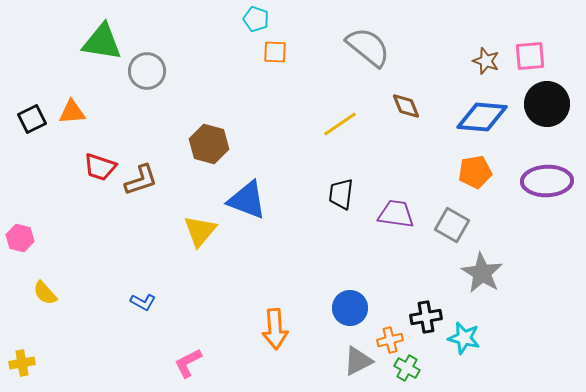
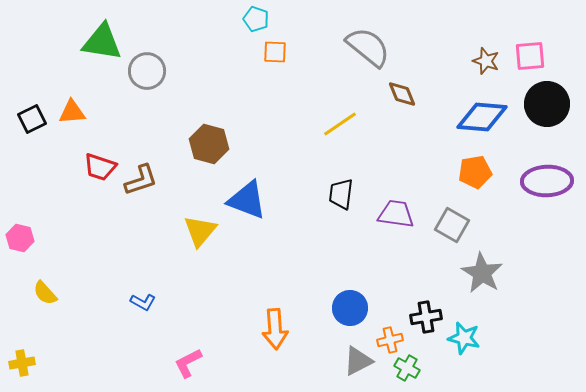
brown diamond: moved 4 px left, 12 px up
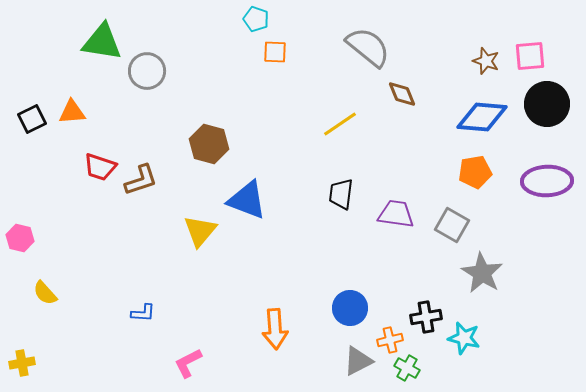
blue L-shape: moved 11 px down; rotated 25 degrees counterclockwise
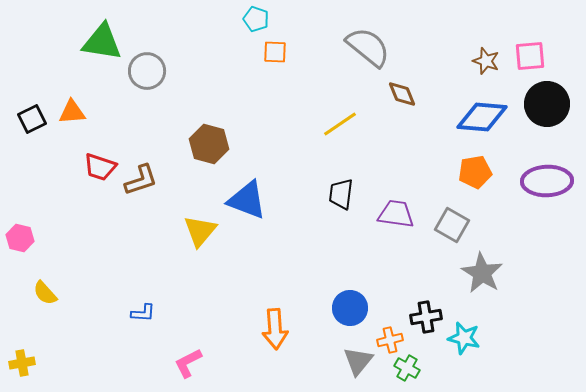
gray triangle: rotated 24 degrees counterclockwise
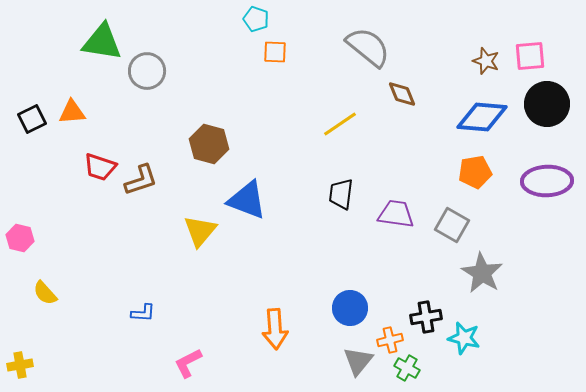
yellow cross: moved 2 px left, 2 px down
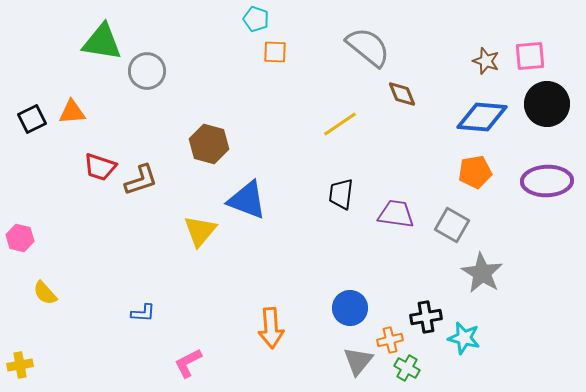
orange arrow: moved 4 px left, 1 px up
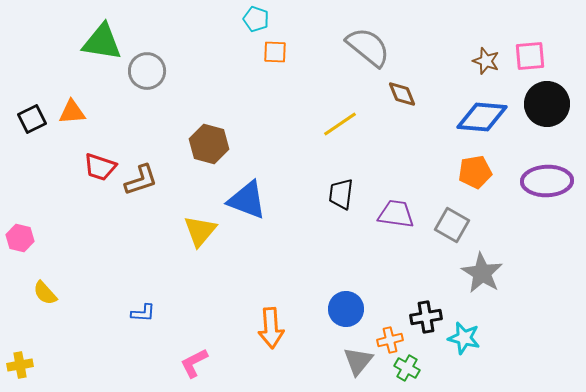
blue circle: moved 4 px left, 1 px down
pink L-shape: moved 6 px right
